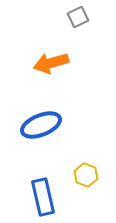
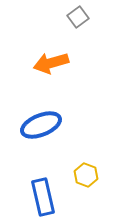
gray square: rotated 10 degrees counterclockwise
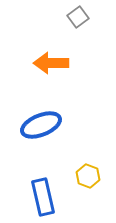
orange arrow: rotated 16 degrees clockwise
yellow hexagon: moved 2 px right, 1 px down
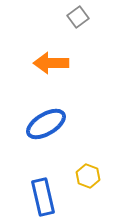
blue ellipse: moved 5 px right, 1 px up; rotated 9 degrees counterclockwise
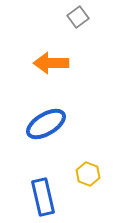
yellow hexagon: moved 2 px up
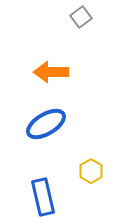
gray square: moved 3 px right
orange arrow: moved 9 px down
yellow hexagon: moved 3 px right, 3 px up; rotated 10 degrees clockwise
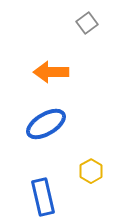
gray square: moved 6 px right, 6 px down
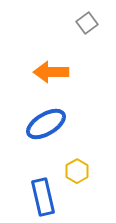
yellow hexagon: moved 14 px left
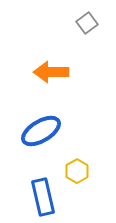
blue ellipse: moved 5 px left, 7 px down
